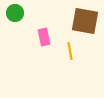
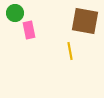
pink rectangle: moved 15 px left, 7 px up
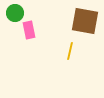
yellow line: rotated 24 degrees clockwise
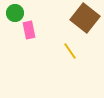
brown square: moved 3 px up; rotated 28 degrees clockwise
yellow line: rotated 48 degrees counterclockwise
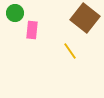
pink rectangle: moved 3 px right; rotated 18 degrees clockwise
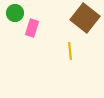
pink rectangle: moved 2 px up; rotated 12 degrees clockwise
yellow line: rotated 30 degrees clockwise
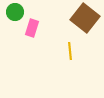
green circle: moved 1 px up
